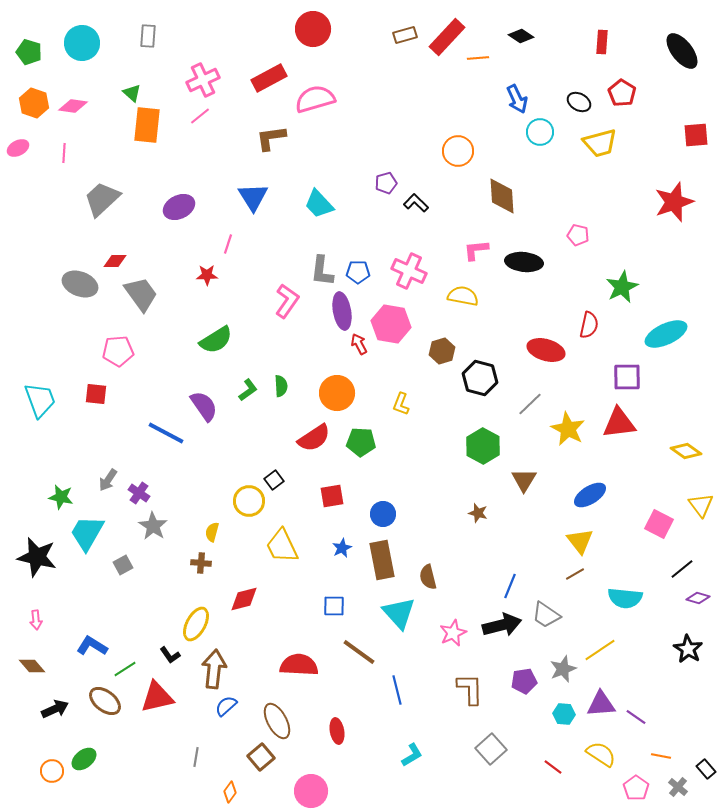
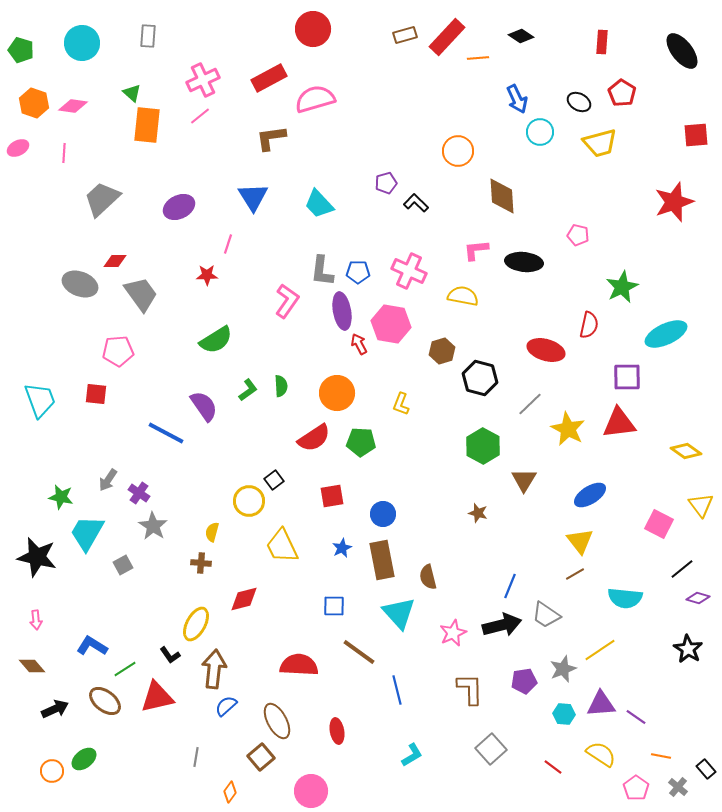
green pentagon at (29, 52): moved 8 px left, 2 px up
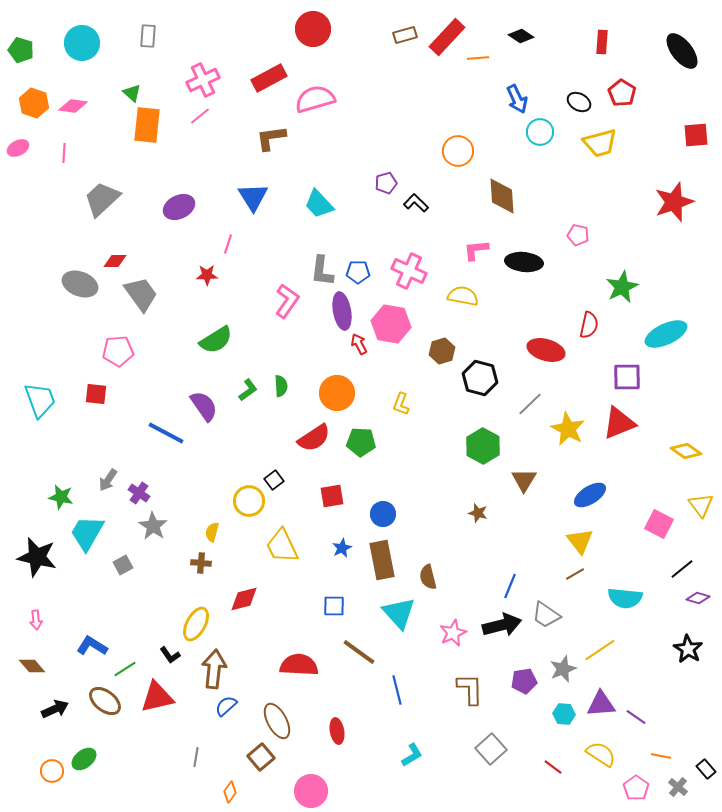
red triangle at (619, 423): rotated 15 degrees counterclockwise
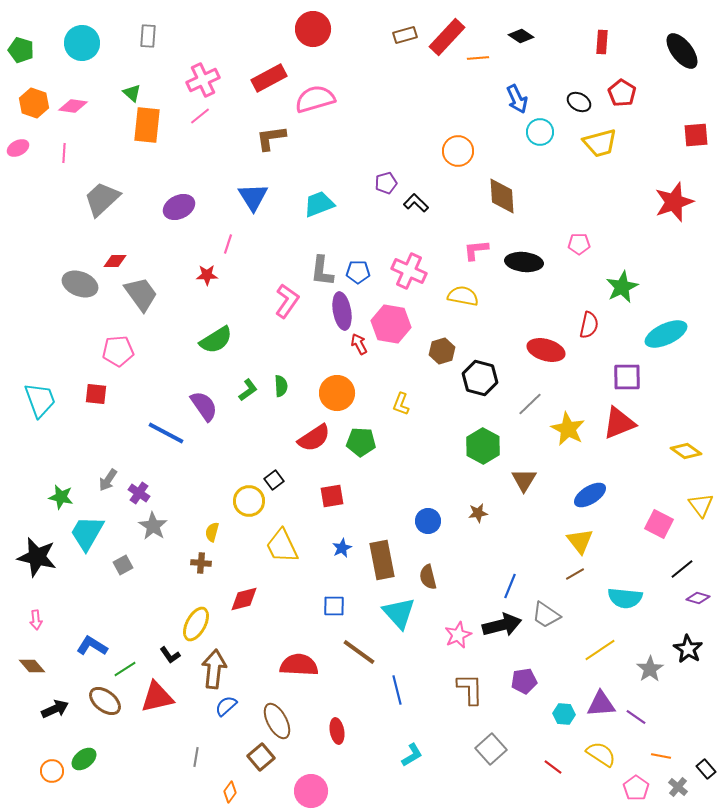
cyan trapezoid at (319, 204): rotated 112 degrees clockwise
pink pentagon at (578, 235): moved 1 px right, 9 px down; rotated 15 degrees counterclockwise
brown star at (478, 513): rotated 24 degrees counterclockwise
blue circle at (383, 514): moved 45 px right, 7 px down
pink star at (453, 633): moved 5 px right, 2 px down
gray star at (563, 669): moved 87 px right; rotated 12 degrees counterclockwise
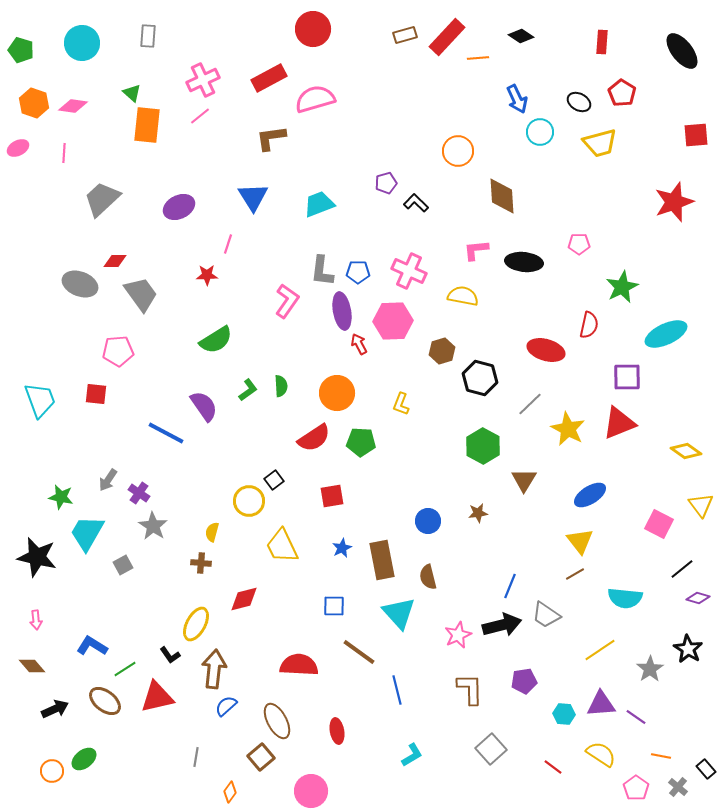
pink hexagon at (391, 324): moved 2 px right, 3 px up; rotated 12 degrees counterclockwise
